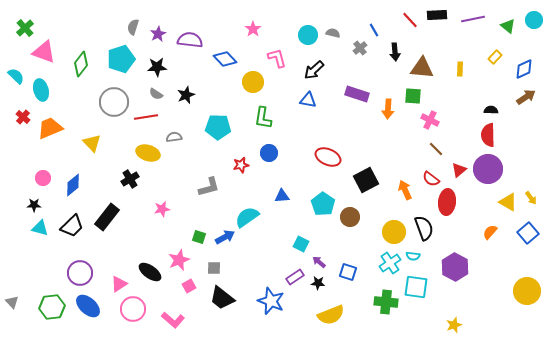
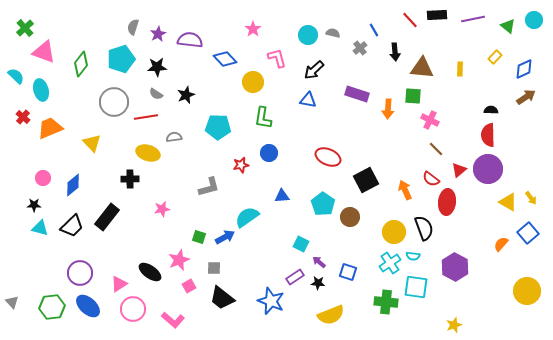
black cross at (130, 179): rotated 30 degrees clockwise
orange semicircle at (490, 232): moved 11 px right, 12 px down
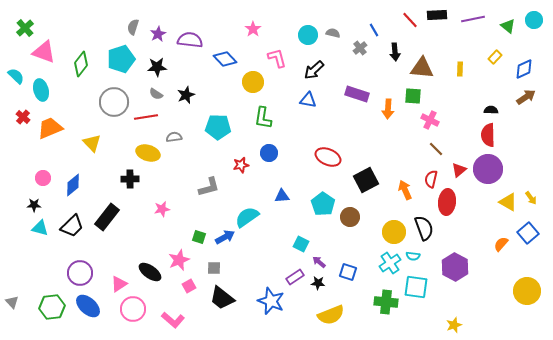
red semicircle at (431, 179): rotated 66 degrees clockwise
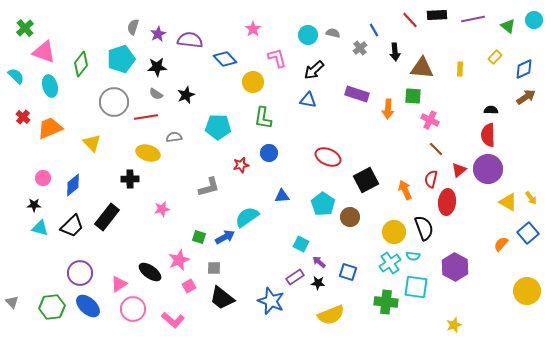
cyan ellipse at (41, 90): moved 9 px right, 4 px up
